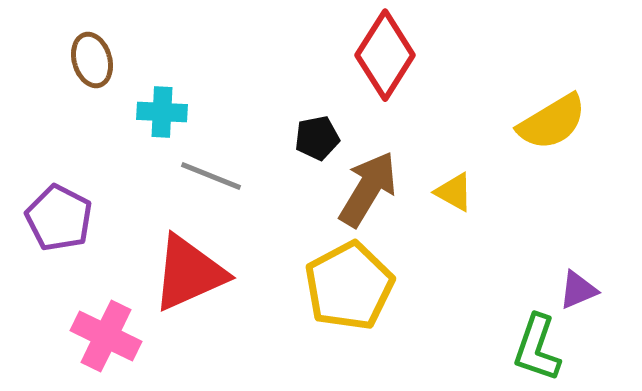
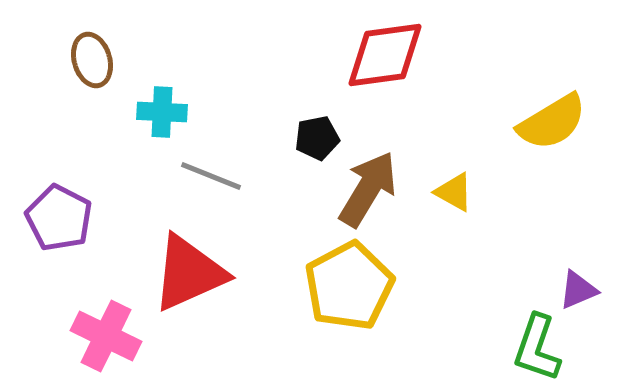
red diamond: rotated 50 degrees clockwise
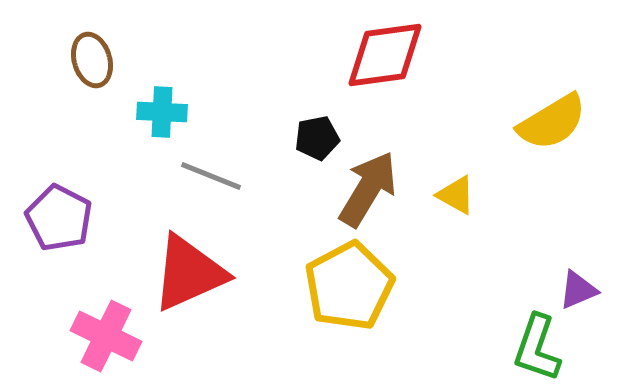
yellow triangle: moved 2 px right, 3 px down
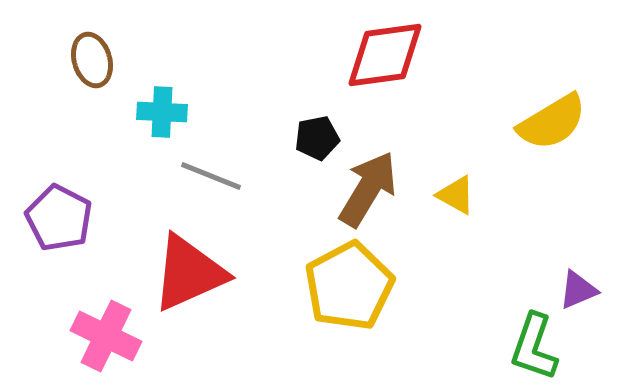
green L-shape: moved 3 px left, 1 px up
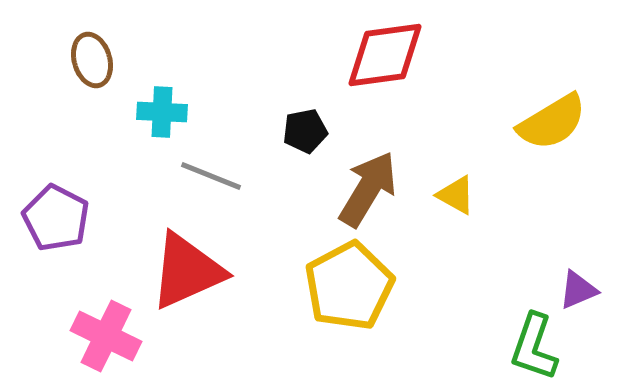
black pentagon: moved 12 px left, 7 px up
purple pentagon: moved 3 px left
red triangle: moved 2 px left, 2 px up
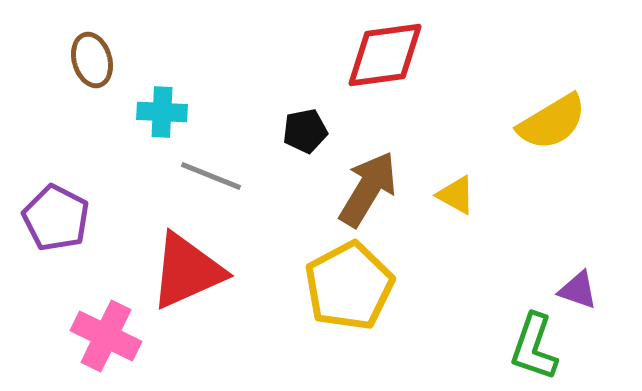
purple triangle: rotated 42 degrees clockwise
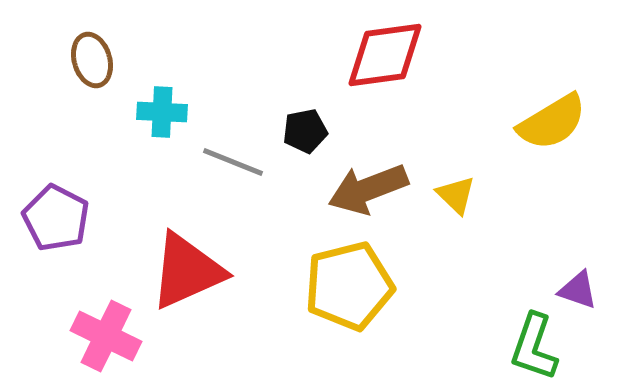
gray line: moved 22 px right, 14 px up
brown arrow: rotated 142 degrees counterclockwise
yellow triangle: rotated 15 degrees clockwise
yellow pentagon: rotated 14 degrees clockwise
